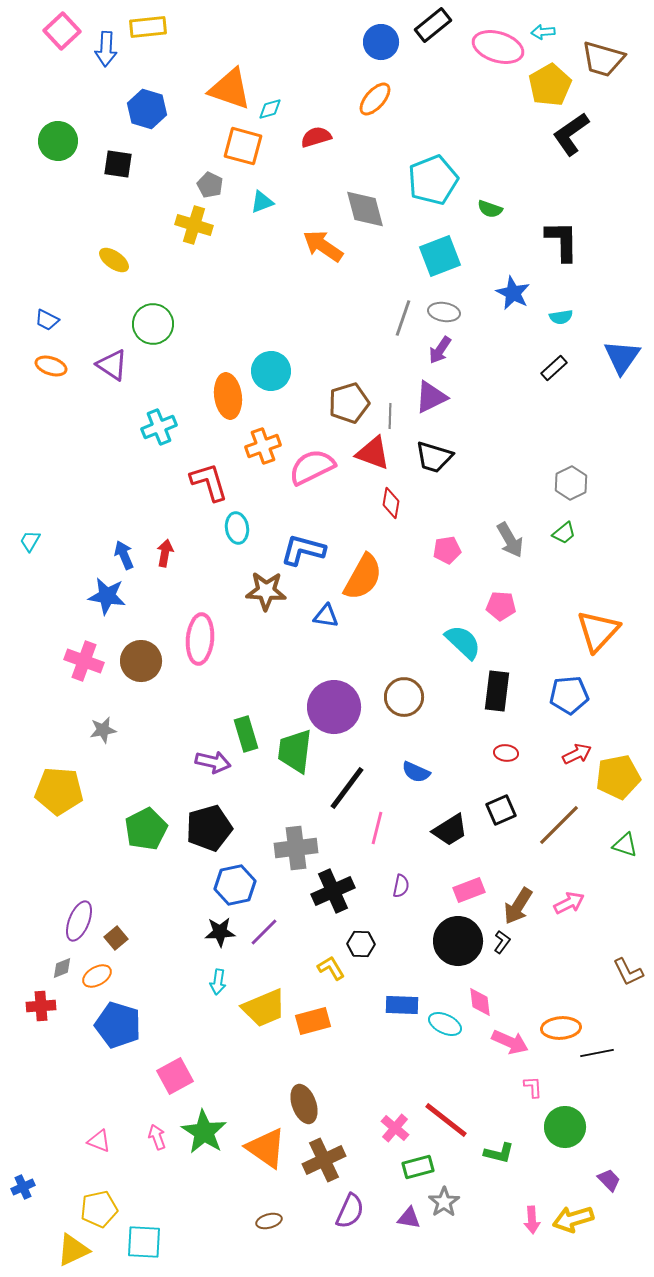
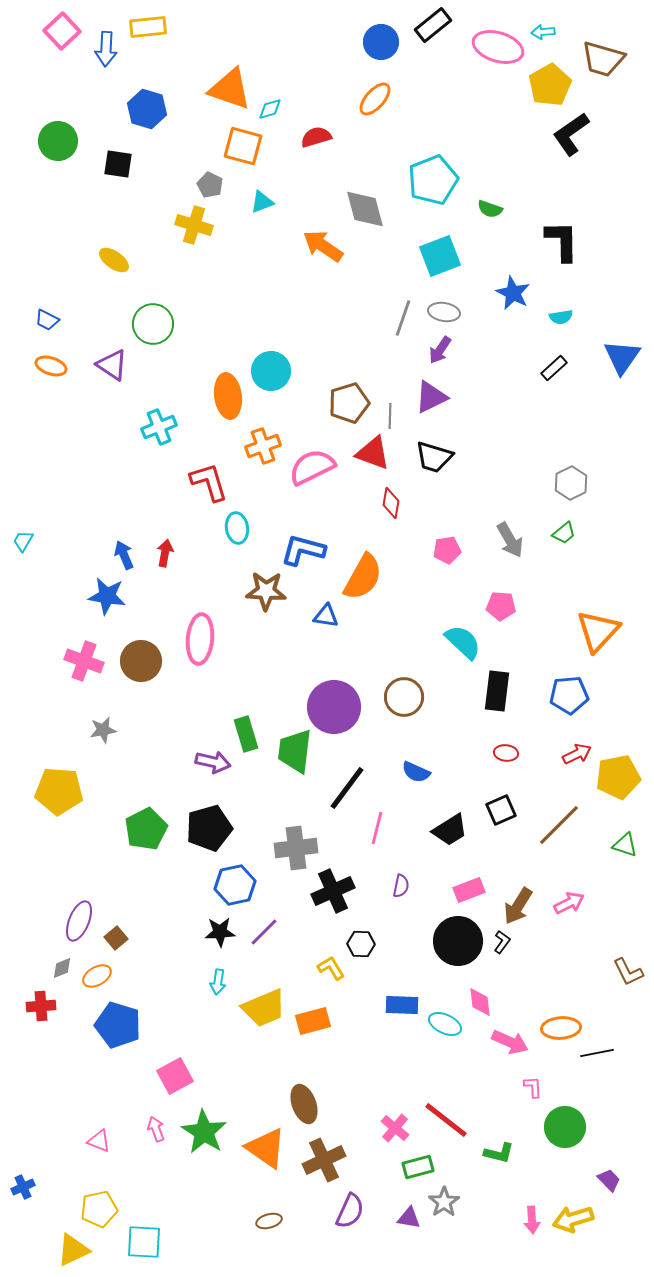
cyan trapezoid at (30, 541): moved 7 px left
pink arrow at (157, 1137): moved 1 px left, 8 px up
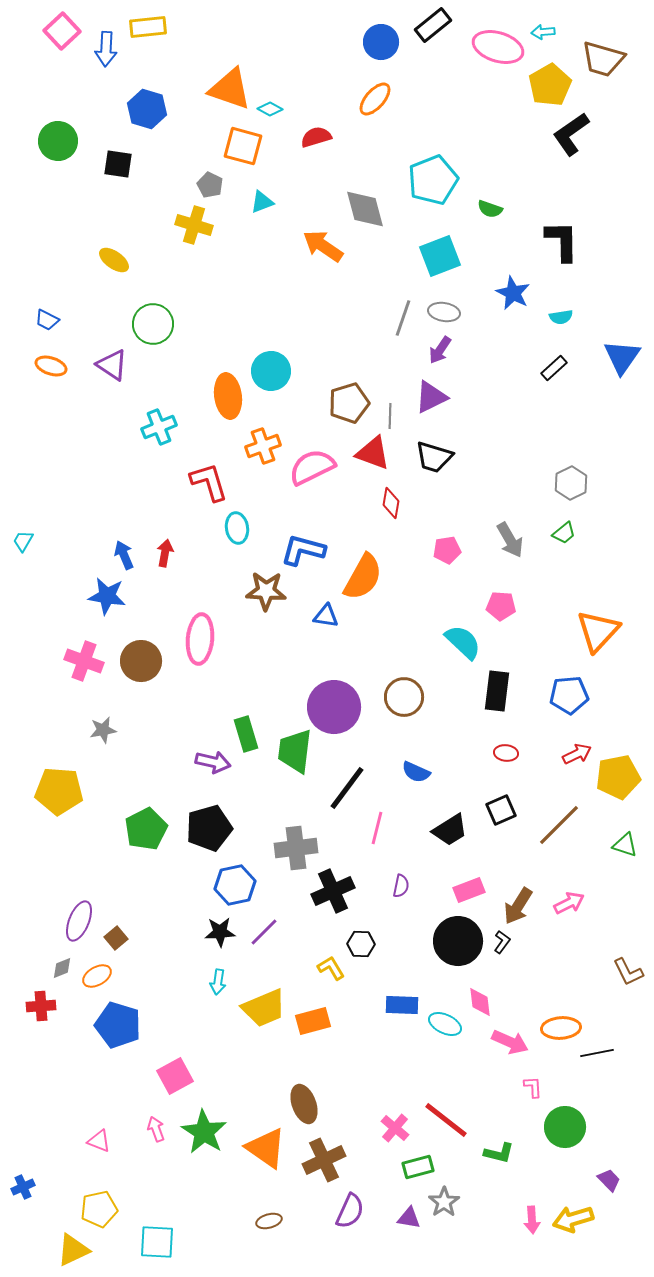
cyan diamond at (270, 109): rotated 45 degrees clockwise
cyan square at (144, 1242): moved 13 px right
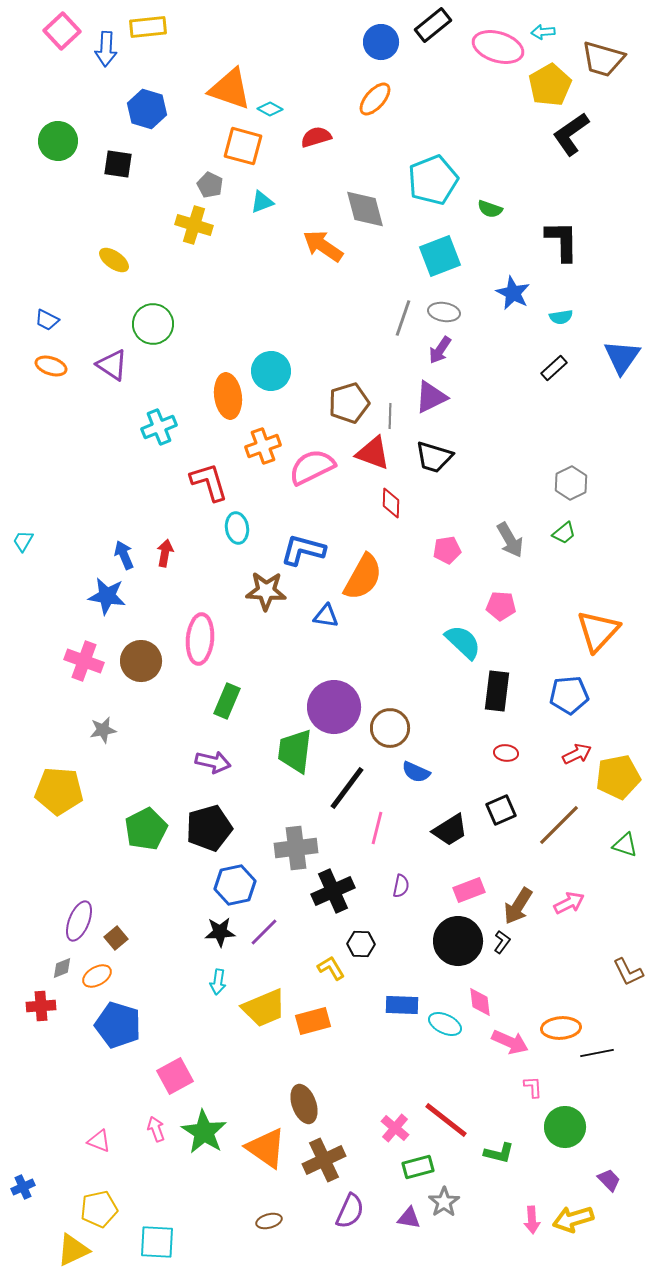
red diamond at (391, 503): rotated 8 degrees counterclockwise
brown circle at (404, 697): moved 14 px left, 31 px down
green rectangle at (246, 734): moved 19 px left, 33 px up; rotated 40 degrees clockwise
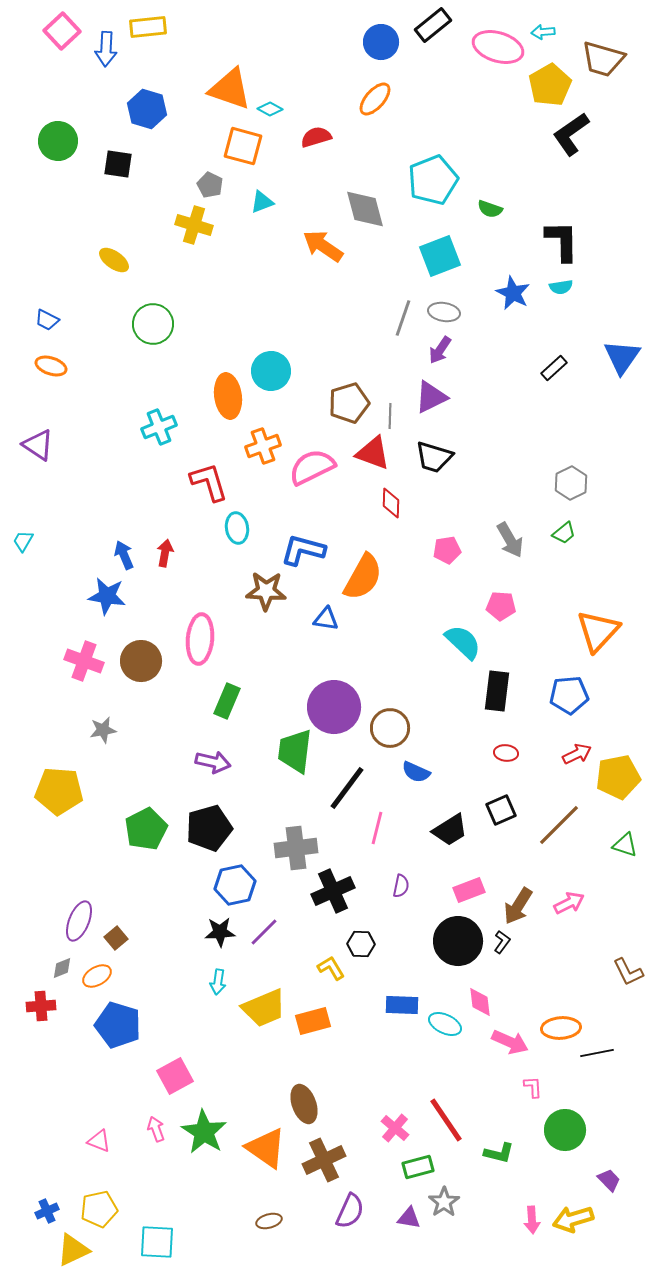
cyan semicircle at (561, 317): moved 30 px up
purple triangle at (112, 365): moved 74 px left, 80 px down
blue triangle at (326, 616): moved 3 px down
red line at (446, 1120): rotated 18 degrees clockwise
green circle at (565, 1127): moved 3 px down
blue cross at (23, 1187): moved 24 px right, 24 px down
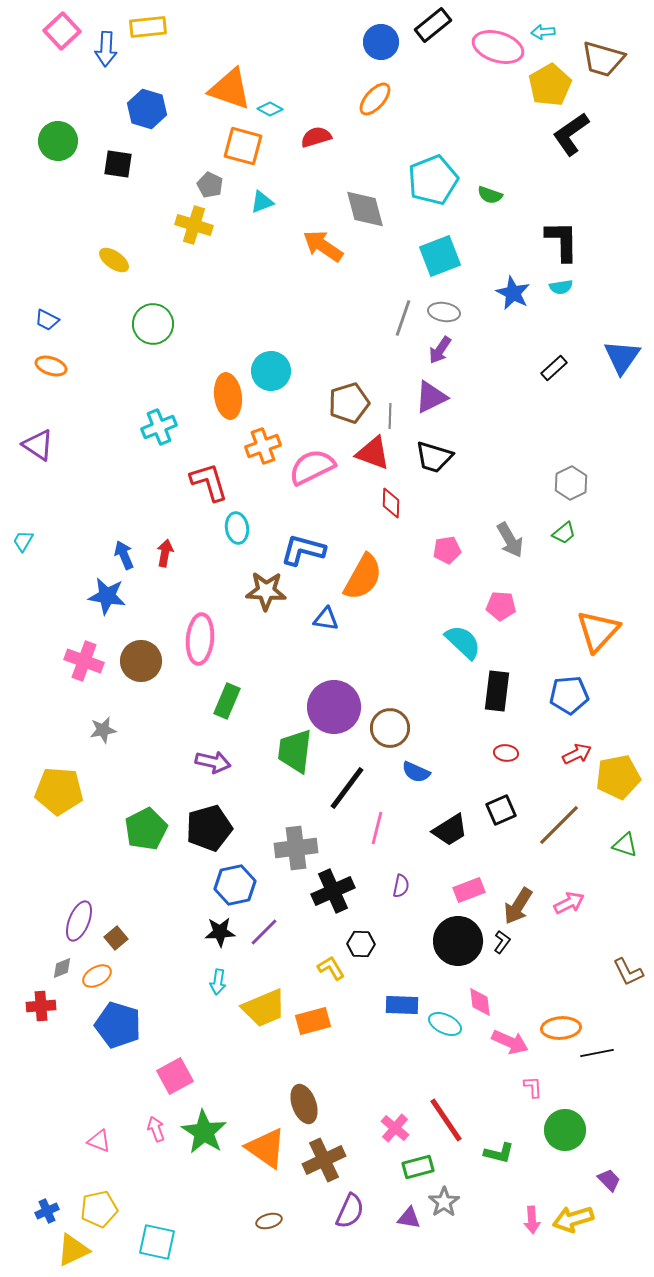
green semicircle at (490, 209): moved 14 px up
cyan square at (157, 1242): rotated 9 degrees clockwise
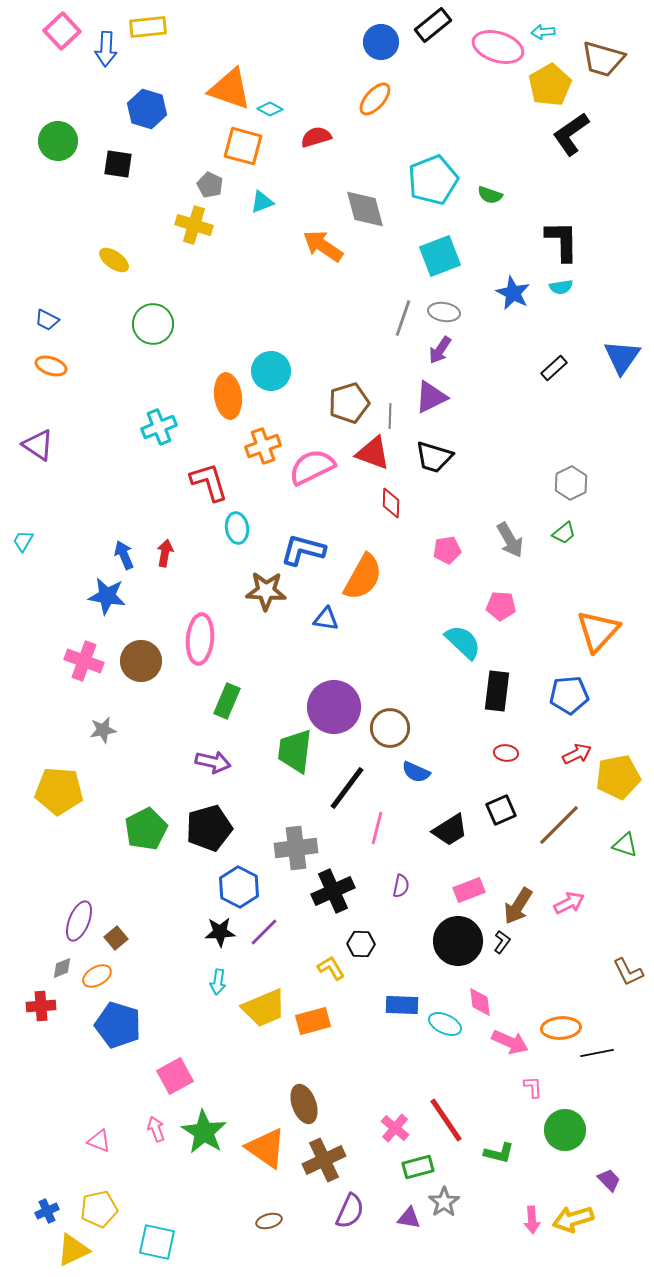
blue hexagon at (235, 885): moved 4 px right, 2 px down; rotated 21 degrees counterclockwise
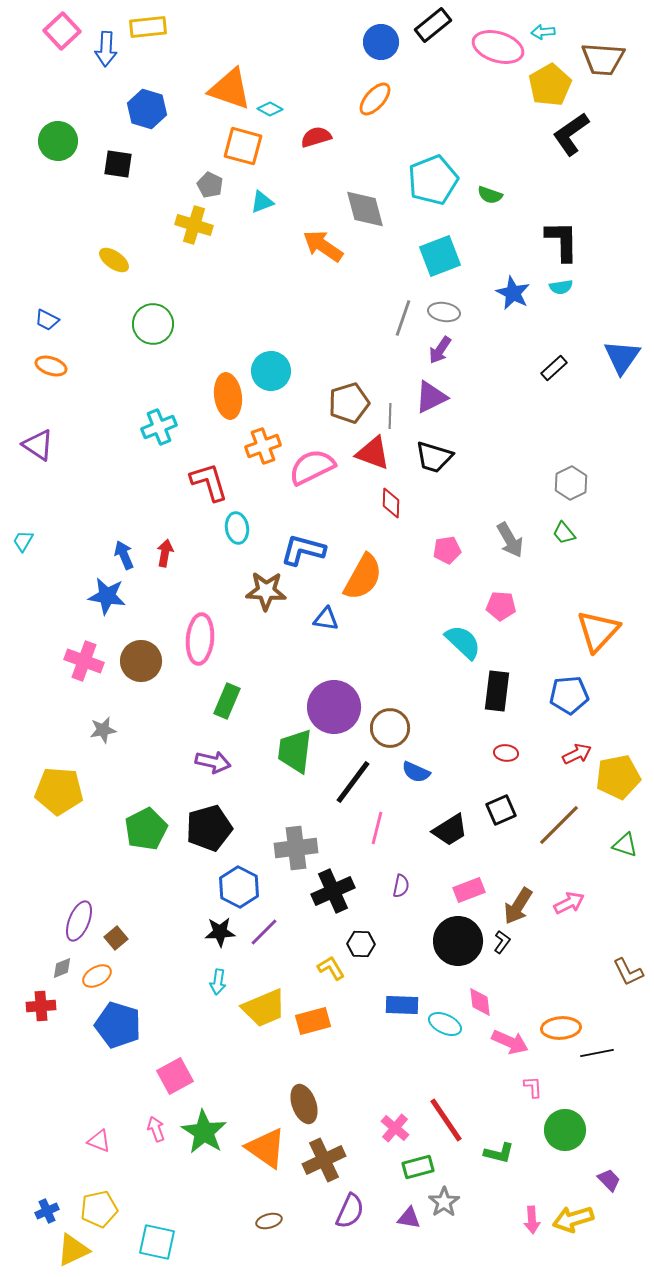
brown trapezoid at (603, 59): rotated 12 degrees counterclockwise
green trapezoid at (564, 533): rotated 90 degrees clockwise
black line at (347, 788): moved 6 px right, 6 px up
